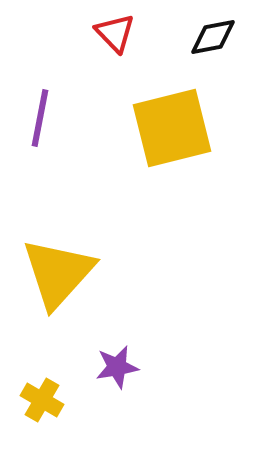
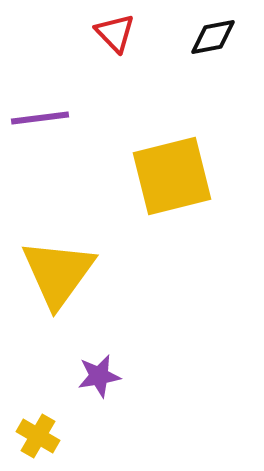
purple line: rotated 72 degrees clockwise
yellow square: moved 48 px down
yellow triangle: rotated 6 degrees counterclockwise
purple star: moved 18 px left, 9 px down
yellow cross: moved 4 px left, 36 px down
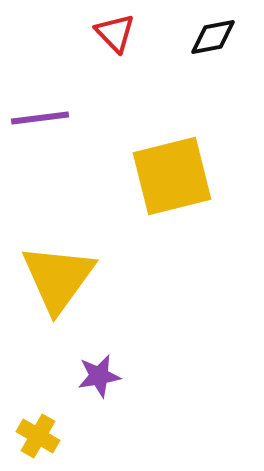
yellow triangle: moved 5 px down
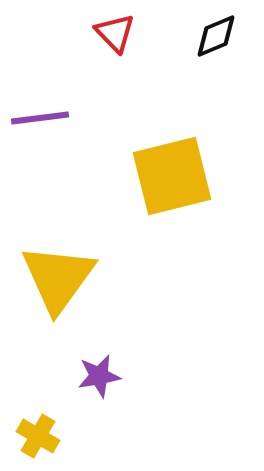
black diamond: moved 3 px right, 1 px up; rotated 12 degrees counterclockwise
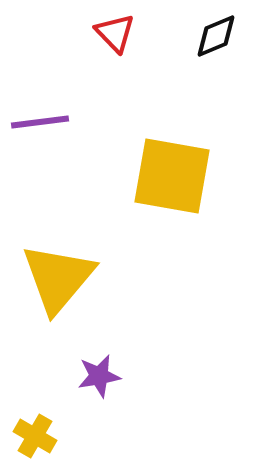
purple line: moved 4 px down
yellow square: rotated 24 degrees clockwise
yellow triangle: rotated 4 degrees clockwise
yellow cross: moved 3 px left
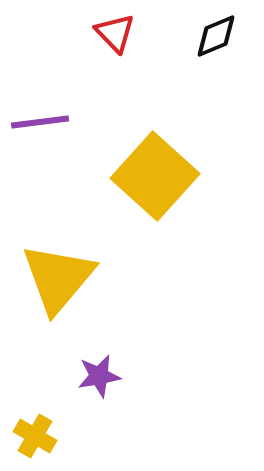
yellow square: moved 17 px left; rotated 32 degrees clockwise
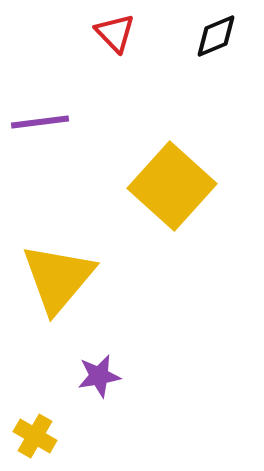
yellow square: moved 17 px right, 10 px down
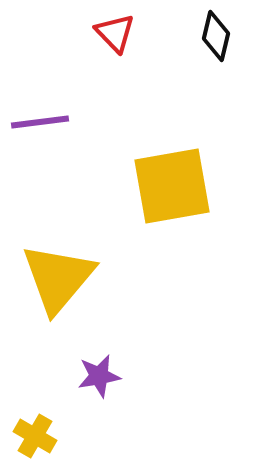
black diamond: rotated 54 degrees counterclockwise
yellow square: rotated 38 degrees clockwise
